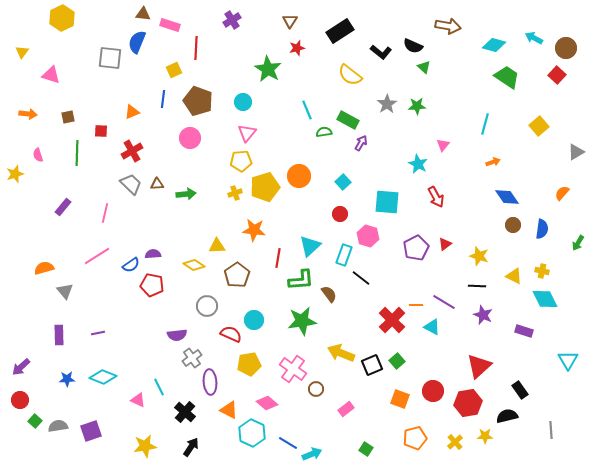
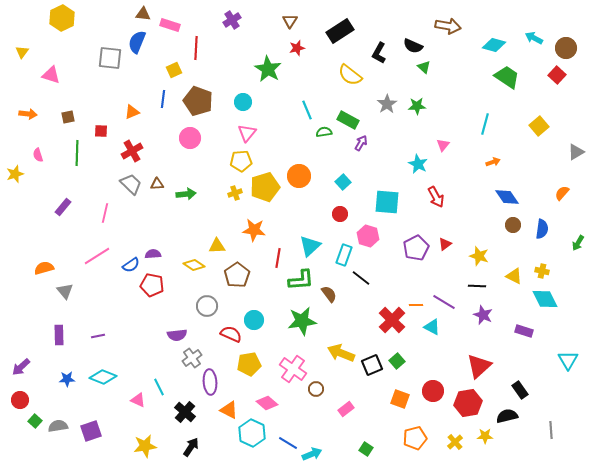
black L-shape at (381, 52): moved 2 px left, 1 px down; rotated 80 degrees clockwise
purple line at (98, 333): moved 3 px down
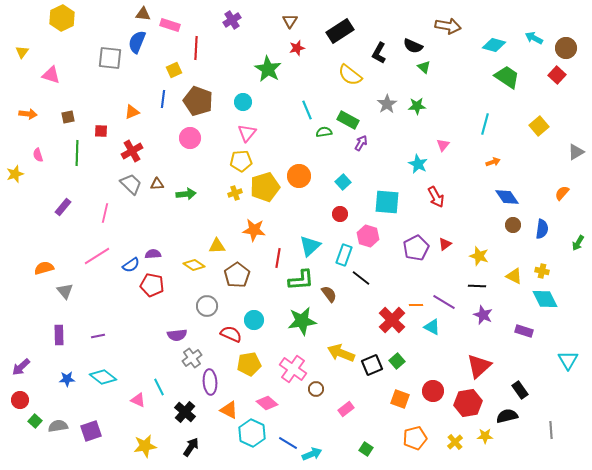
cyan diamond at (103, 377): rotated 16 degrees clockwise
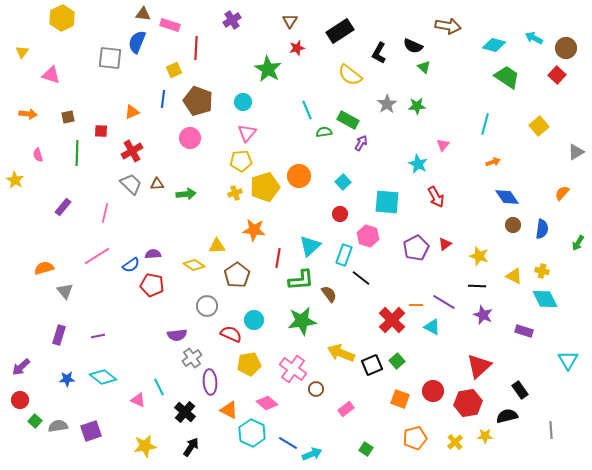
yellow star at (15, 174): moved 6 px down; rotated 24 degrees counterclockwise
purple rectangle at (59, 335): rotated 18 degrees clockwise
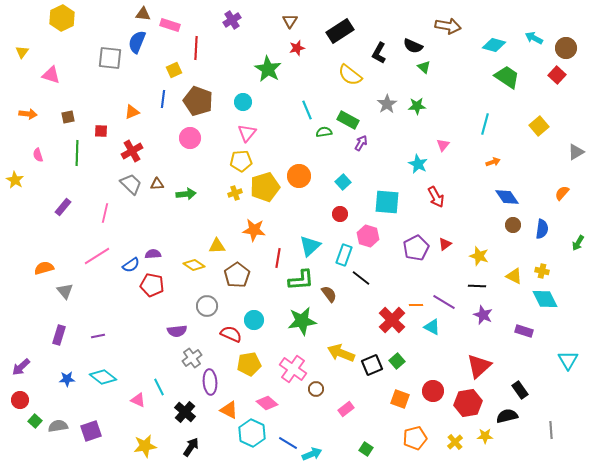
purple semicircle at (177, 335): moved 4 px up
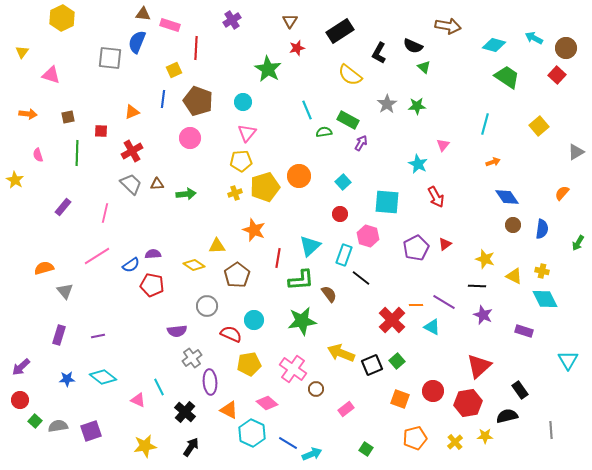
orange star at (254, 230): rotated 15 degrees clockwise
yellow star at (479, 256): moved 6 px right, 3 px down
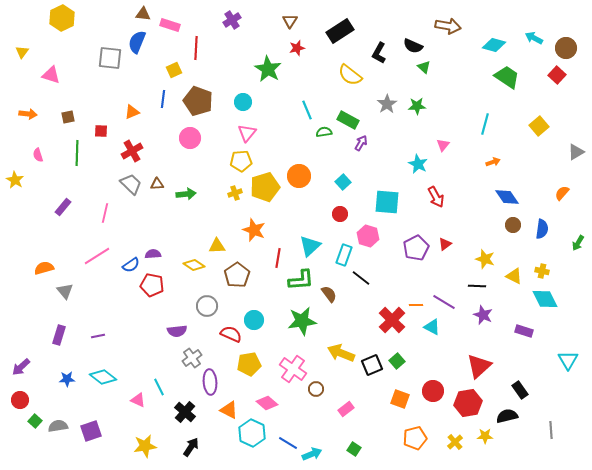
green square at (366, 449): moved 12 px left
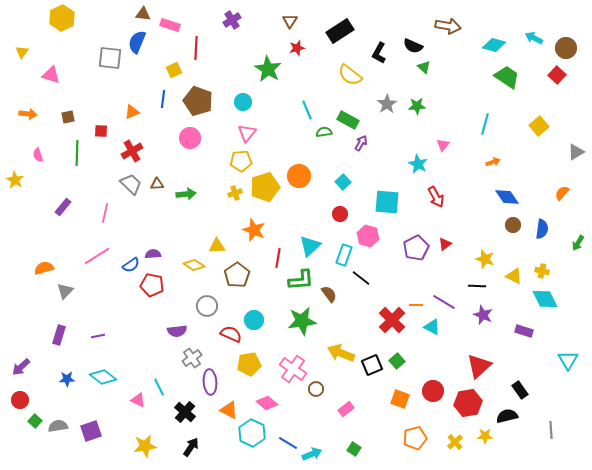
gray triangle at (65, 291): rotated 24 degrees clockwise
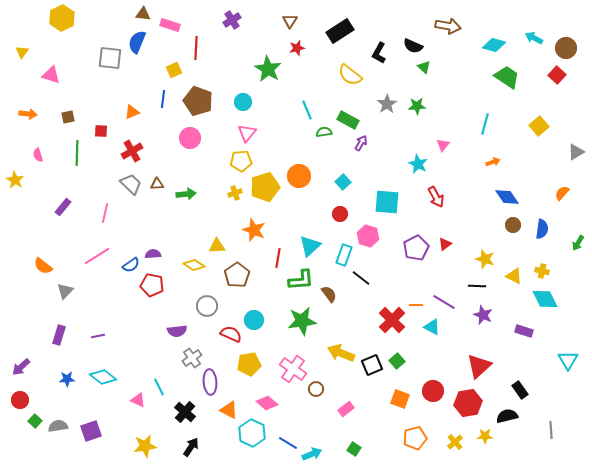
orange semicircle at (44, 268): moved 1 px left, 2 px up; rotated 126 degrees counterclockwise
